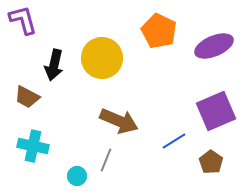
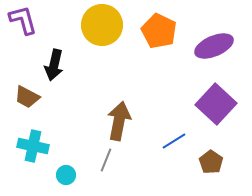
yellow circle: moved 33 px up
purple square: moved 7 px up; rotated 24 degrees counterclockwise
brown arrow: rotated 102 degrees counterclockwise
cyan circle: moved 11 px left, 1 px up
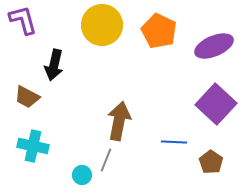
blue line: moved 1 px down; rotated 35 degrees clockwise
cyan circle: moved 16 px right
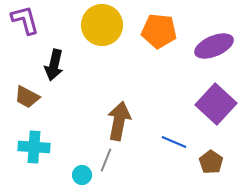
purple L-shape: moved 2 px right
orange pentagon: rotated 20 degrees counterclockwise
blue line: rotated 20 degrees clockwise
cyan cross: moved 1 px right, 1 px down; rotated 8 degrees counterclockwise
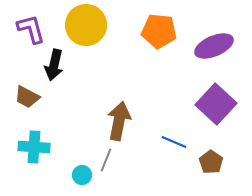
purple L-shape: moved 6 px right, 9 px down
yellow circle: moved 16 px left
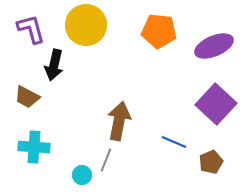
brown pentagon: rotated 15 degrees clockwise
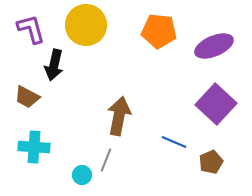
brown arrow: moved 5 px up
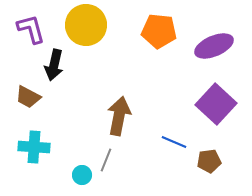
brown trapezoid: moved 1 px right
brown pentagon: moved 2 px left, 1 px up; rotated 15 degrees clockwise
